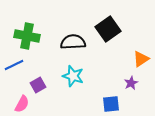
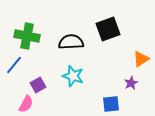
black square: rotated 15 degrees clockwise
black semicircle: moved 2 px left
blue line: rotated 24 degrees counterclockwise
pink semicircle: moved 4 px right
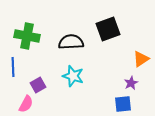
blue line: moved 1 px left, 2 px down; rotated 42 degrees counterclockwise
blue square: moved 12 px right
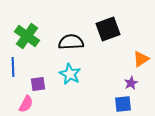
green cross: rotated 25 degrees clockwise
cyan star: moved 3 px left, 2 px up; rotated 10 degrees clockwise
purple square: moved 1 px up; rotated 21 degrees clockwise
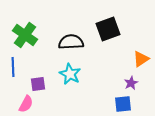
green cross: moved 2 px left, 1 px up
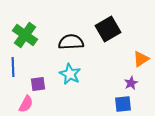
black square: rotated 10 degrees counterclockwise
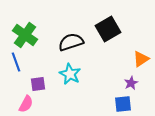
black semicircle: rotated 15 degrees counterclockwise
blue line: moved 3 px right, 5 px up; rotated 18 degrees counterclockwise
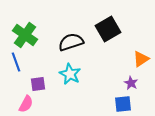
purple star: rotated 16 degrees counterclockwise
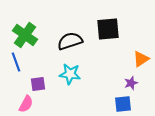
black square: rotated 25 degrees clockwise
black semicircle: moved 1 px left, 1 px up
cyan star: rotated 20 degrees counterclockwise
purple star: rotated 24 degrees clockwise
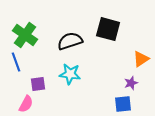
black square: rotated 20 degrees clockwise
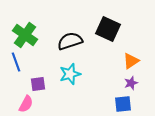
black square: rotated 10 degrees clockwise
orange triangle: moved 10 px left, 2 px down
cyan star: rotated 25 degrees counterclockwise
